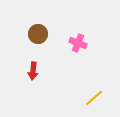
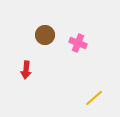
brown circle: moved 7 px right, 1 px down
red arrow: moved 7 px left, 1 px up
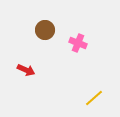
brown circle: moved 5 px up
red arrow: rotated 72 degrees counterclockwise
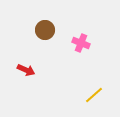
pink cross: moved 3 px right
yellow line: moved 3 px up
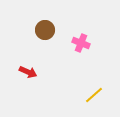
red arrow: moved 2 px right, 2 px down
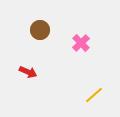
brown circle: moved 5 px left
pink cross: rotated 24 degrees clockwise
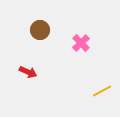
yellow line: moved 8 px right, 4 px up; rotated 12 degrees clockwise
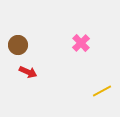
brown circle: moved 22 px left, 15 px down
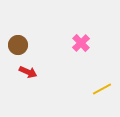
yellow line: moved 2 px up
